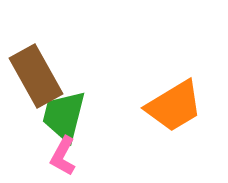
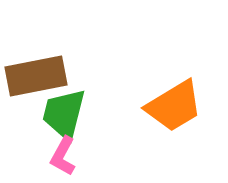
brown rectangle: rotated 72 degrees counterclockwise
green trapezoid: moved 2 px up
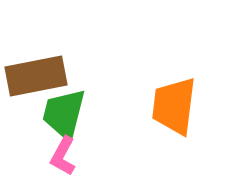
orange trapezoid: rotated 128 degrees clockwise
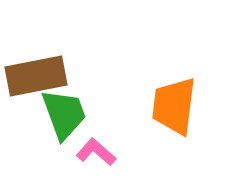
green trapezoid: rotated 146 degrees clockwise
pink L-shape: moved 33 px right, 4 px up; rotated 102 degrees clockwise
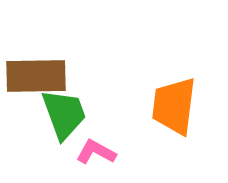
brown rectangle: rotated 10 degrees clockwise
pink L-shape: rotated 12 degrees counterclockwise
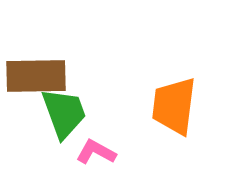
green trapezoid: moved 1 px up
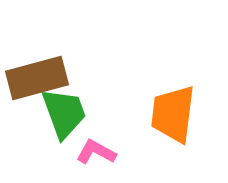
brown rectangle: moved 1 px right, 2 px down; rotated 14 degrees counterclockwise
orange trapezoid: moved 1 px left, 8 px down
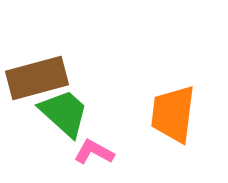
green trapezoid: rotated 28 degrees counterclockwise
pink L-shape: moved 2 px left
